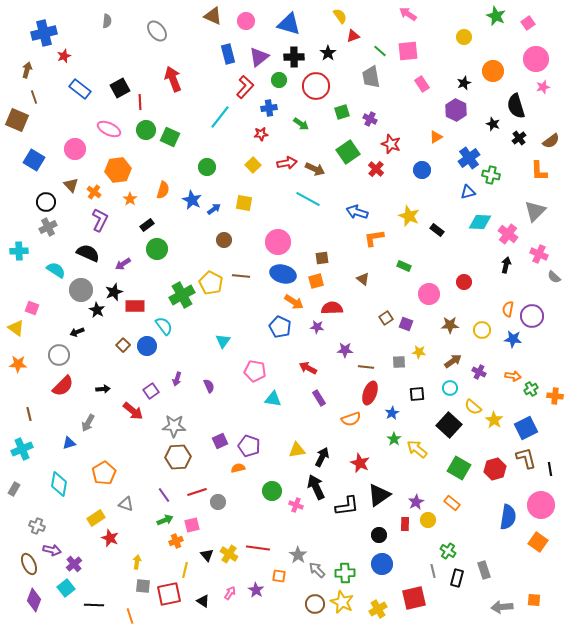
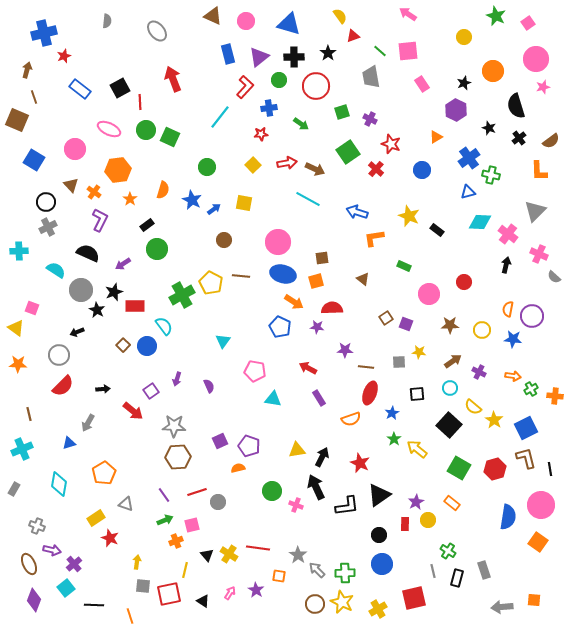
black star at (493, 124): moved 4 px left, 4 px down
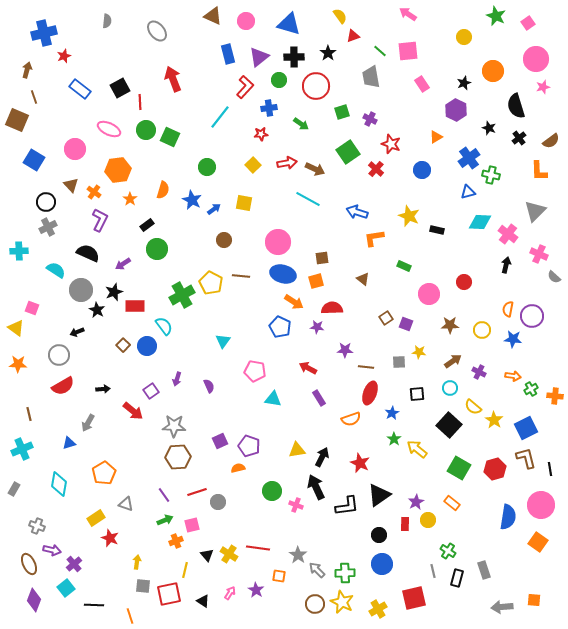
black rectangle at (437, 230): rotated 24 degrees counterclockwise
red semicircle at (63, 386): rotated 15 degrees clockwise
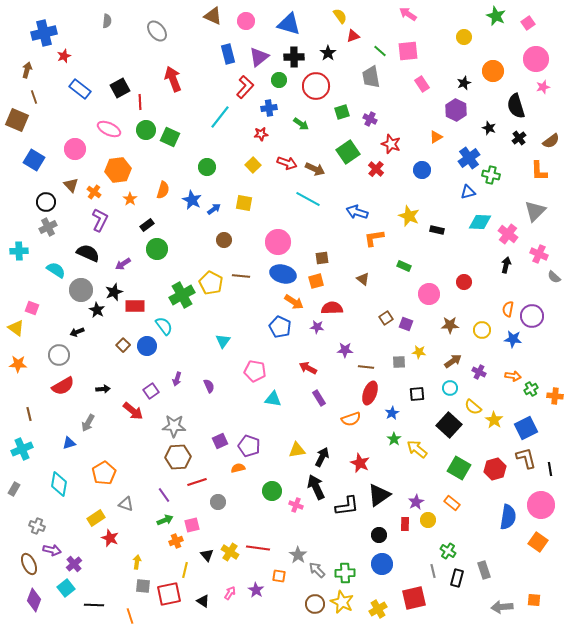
red arrow at (287, 163): rotated 30 degrees clockwise
red line at (197, 492): moved 10 px up
yellow cross at (229, 554): moved 1 px right, 2 px up
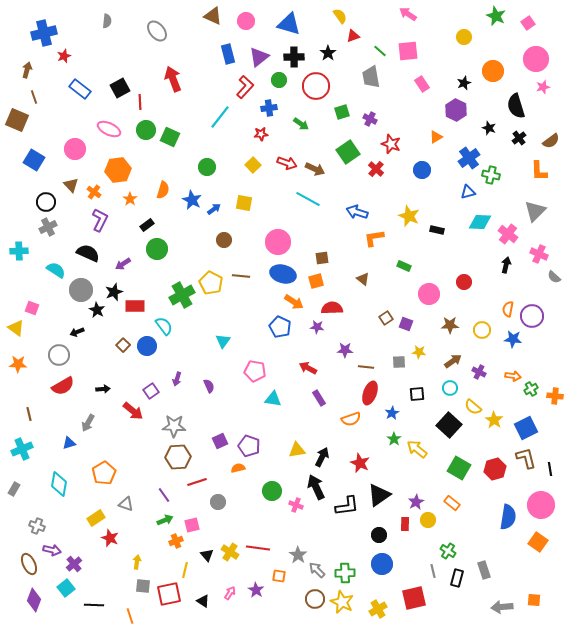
brown circle at (315, 604): moved 5 px up
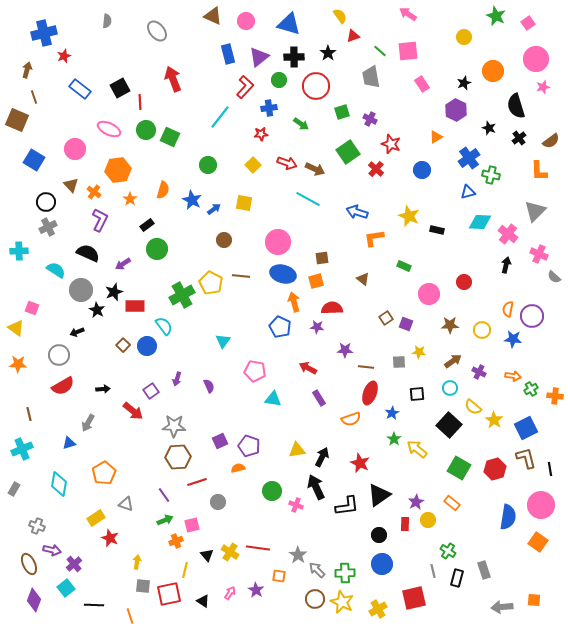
green circle at (207, 167): moved 1 px right, 2 px up
orange arrow at (294, 302): rotated 138 degrees counterclockwise
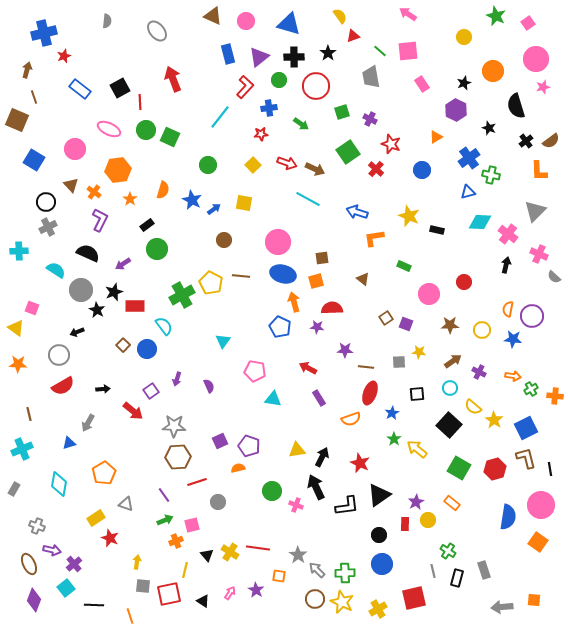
black cross at (519, 138): moved 7 px right, 3 px down
blue circle at (147, 346): moved 3 px down
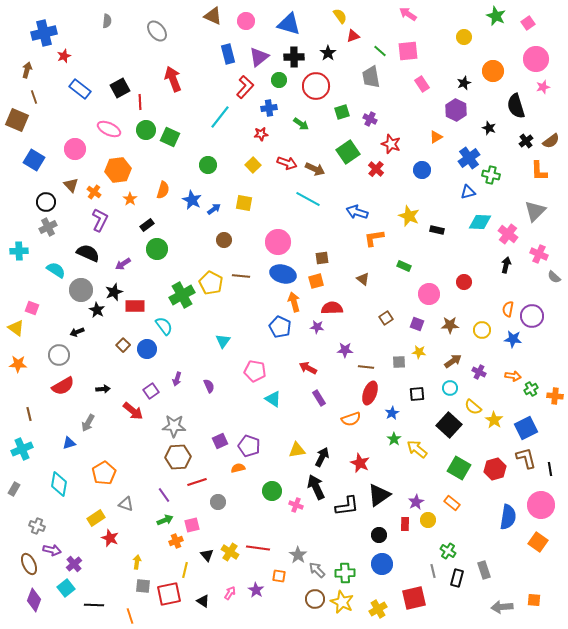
purple square at (406, 324): moved 11 px right
cyan triangle at (273, 399): rotated 24 degrees clockwise
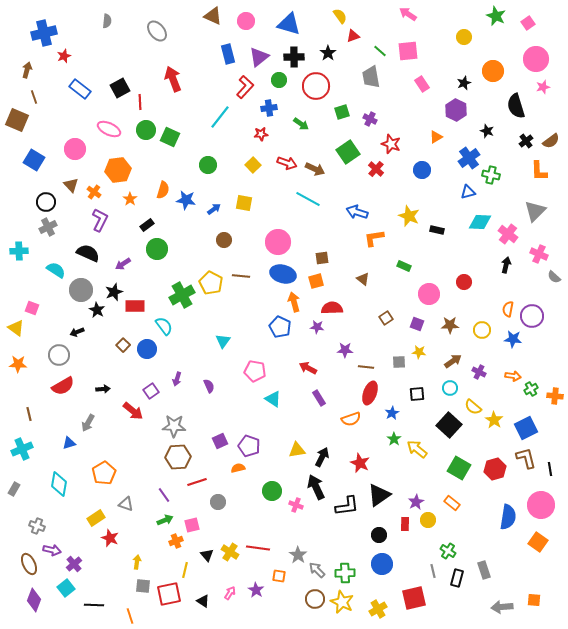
black star at (489, 128): moved 2 px left, 3 px down
blue star at (192, 200): moved 6 px left; rotated 18 degrees counterclockwise
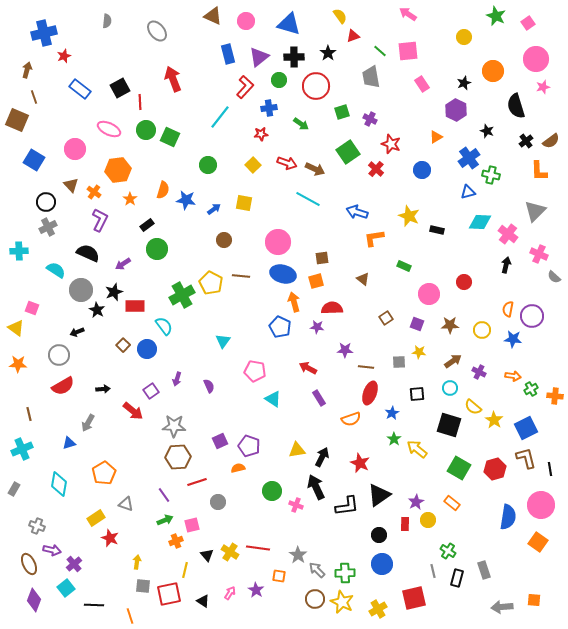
black square at (449, 425): rotated 25 degrees counterclockwise
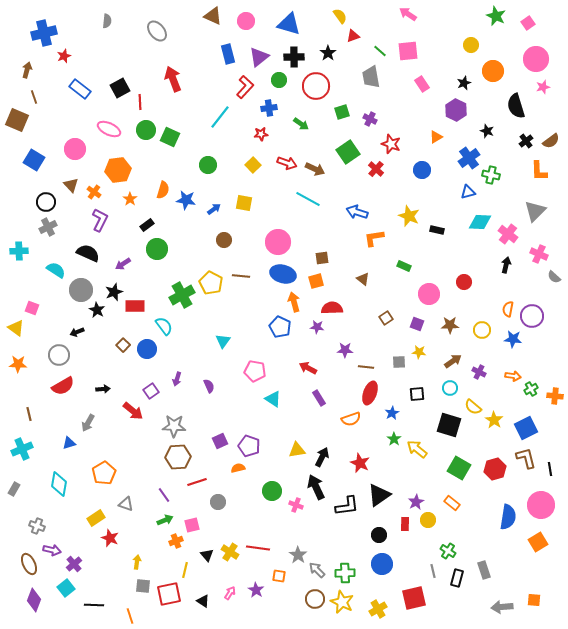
yellow circle at (464, 37): moved 7 px right, 8 px down
orange square at (538, 542): rotated 24 degrees clockwise
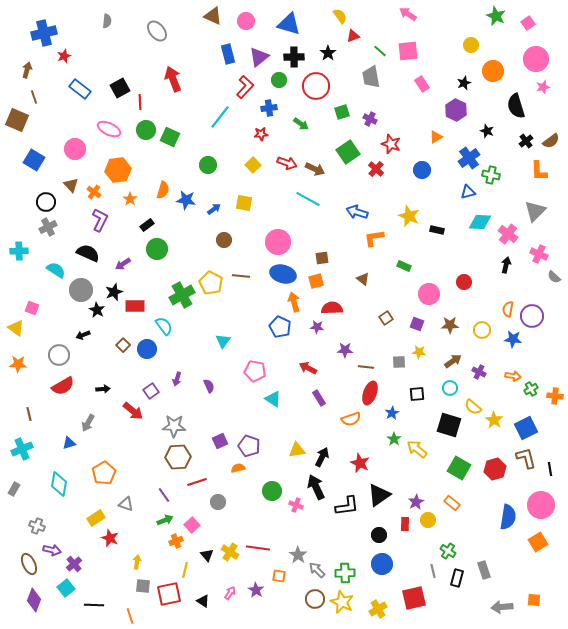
black arrow at (77, 332): moved 6 px right, 3 px down
pink square at (192, 525): rotated 28 degrees counterclockwise
